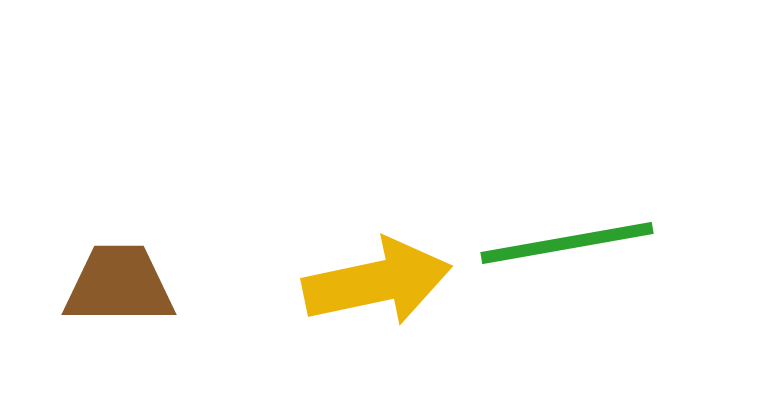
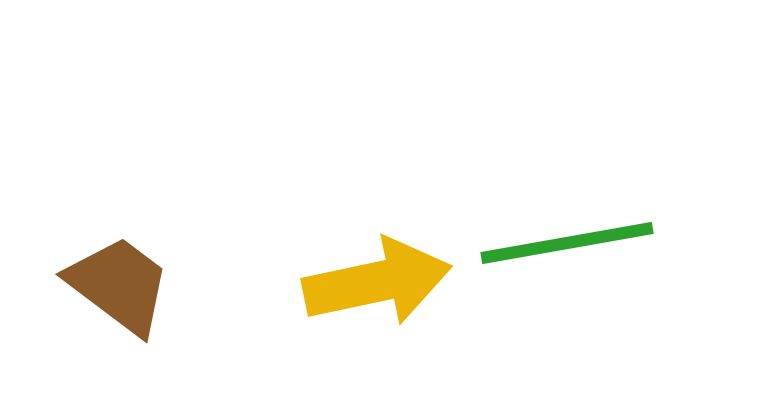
brown trapezoid: rotated 37 degrees clockwise
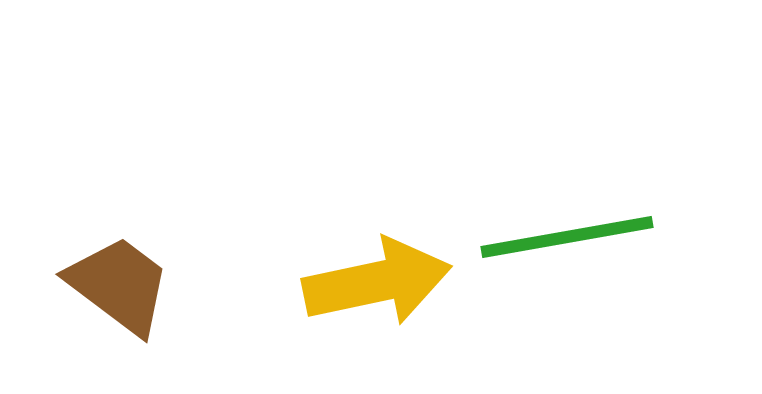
green line: moved 6 px up
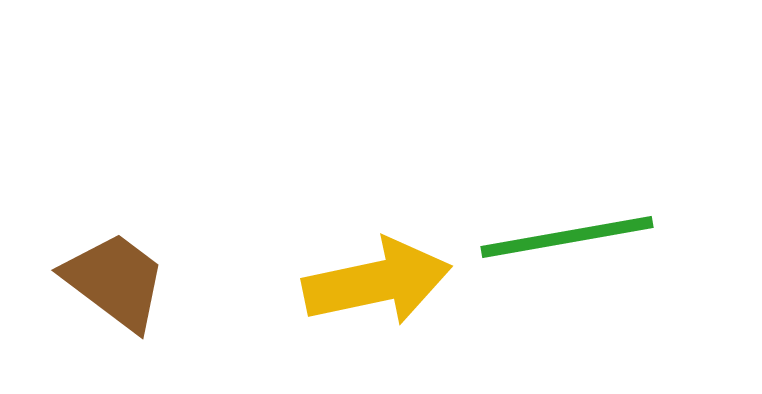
brown trapezoid: moved 4 px left, 4 px up
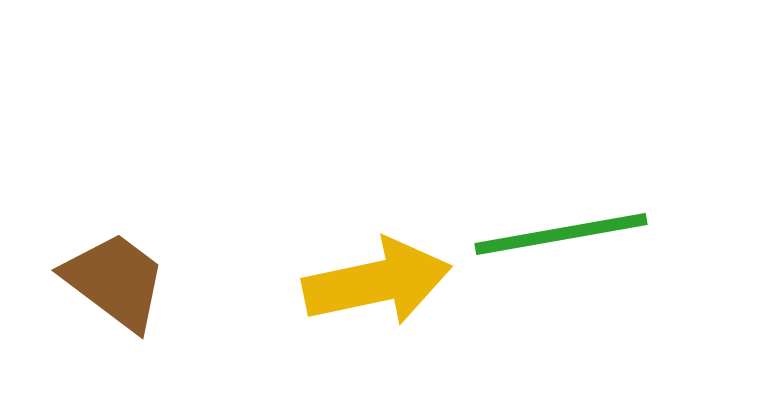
green line: moved 6 px left, 3 px up
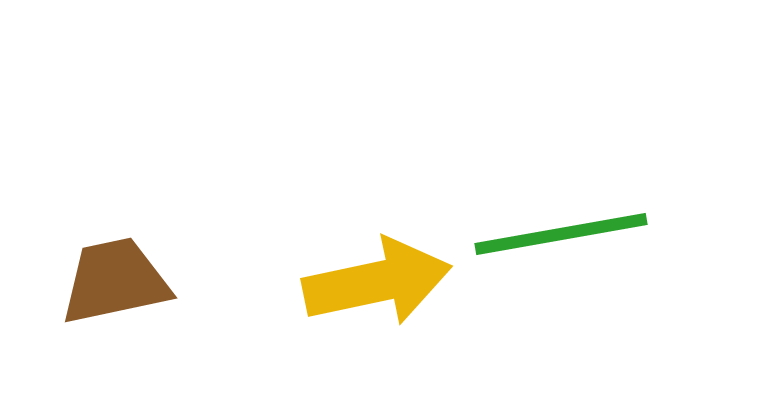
brown trapezoid: rotated 49 degrees counterclockwise
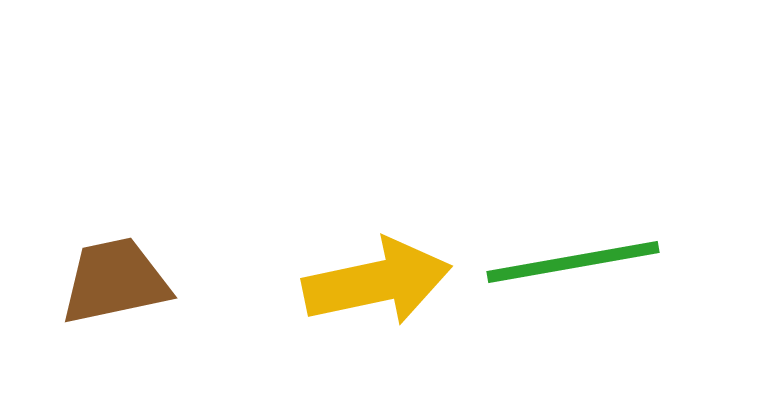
green line: moved 12 px right, 28 px down
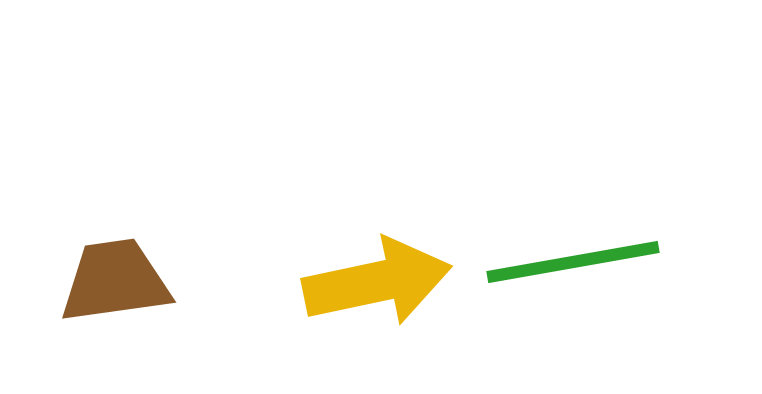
brown trapezoid: rotated 4 degrees clockwise
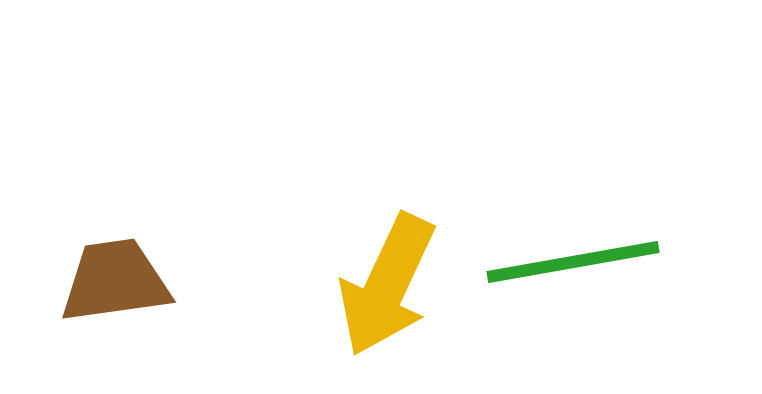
yellow arrow: moved 10 px right, 3 px down; rotated 127 degrees clockwise
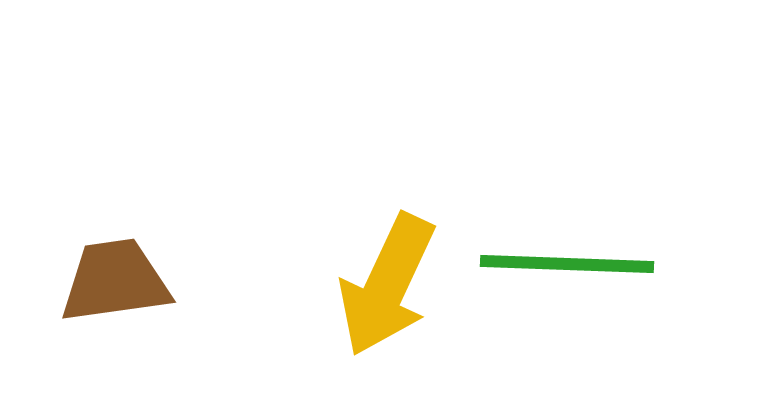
green line: moved 6 px left, 2 px down; rotated 12 degrees clockwise
